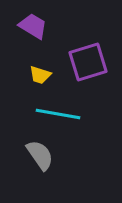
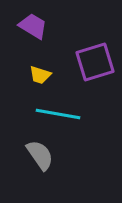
purple square: moved 7 px right
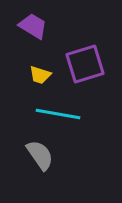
purple square: moved 10 px left, 2 px down
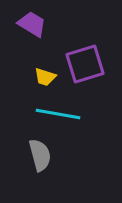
purple trapezoid: moved 1 px left, 2 px up
yellow trapezoid: moved 5 px right, 2 px down
gray semicircle: rotated 20 degrees clockwise
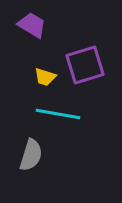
purple trapezoid: moved 1 px down
purple square: moved 1 px down
gray semicircle: moved 9 px left; rotated 32 degrees clockwise
